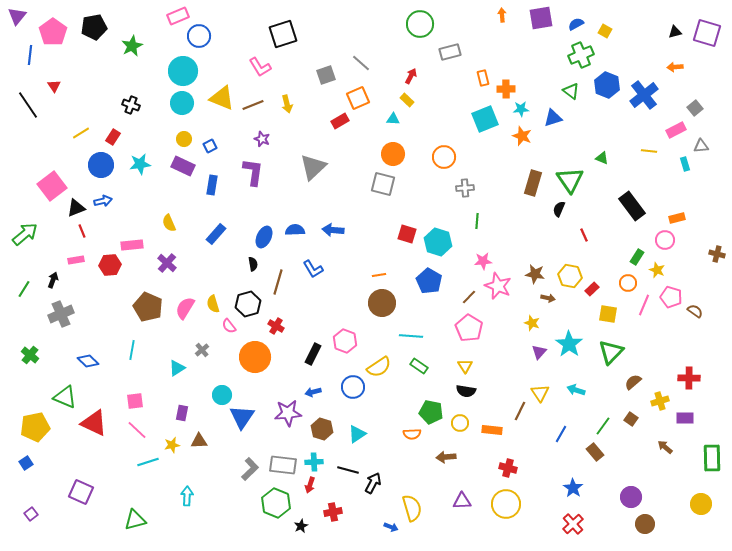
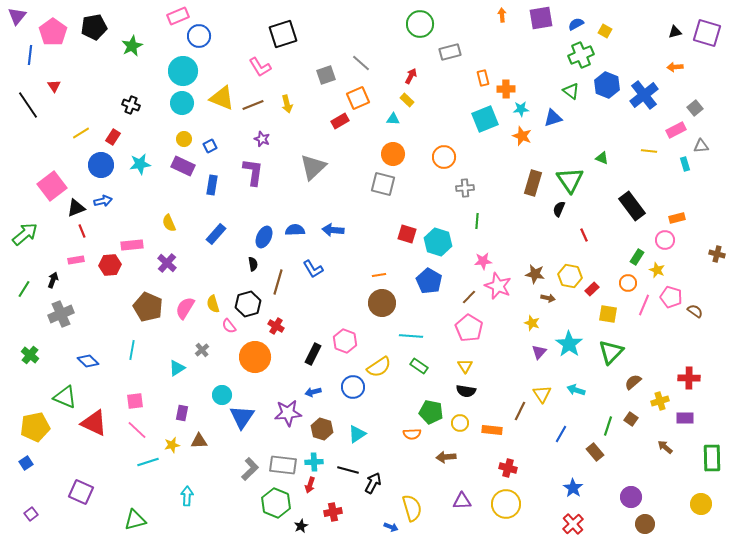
yellow triangle at (540, 393): moved 2 px right, 1 px down
green line at (603, 426): moved 5 px right; rotated 18 degrees counterclockwise
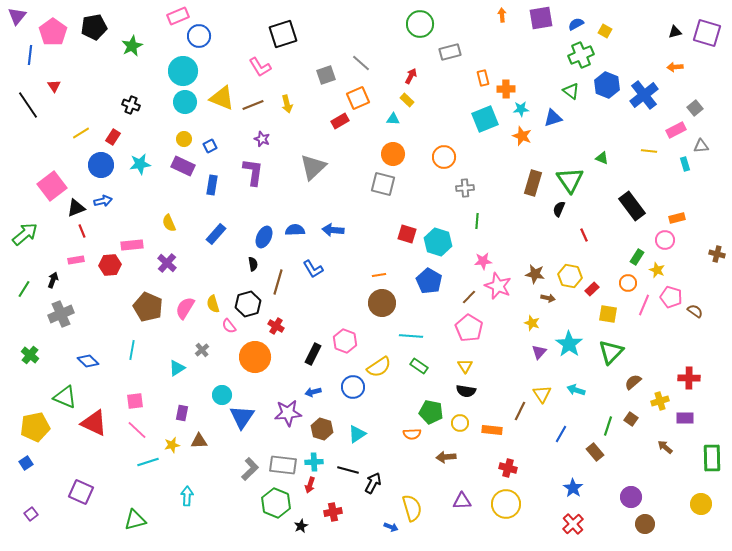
cyan circle at (182, 103): moved 3 px right, 1 px up
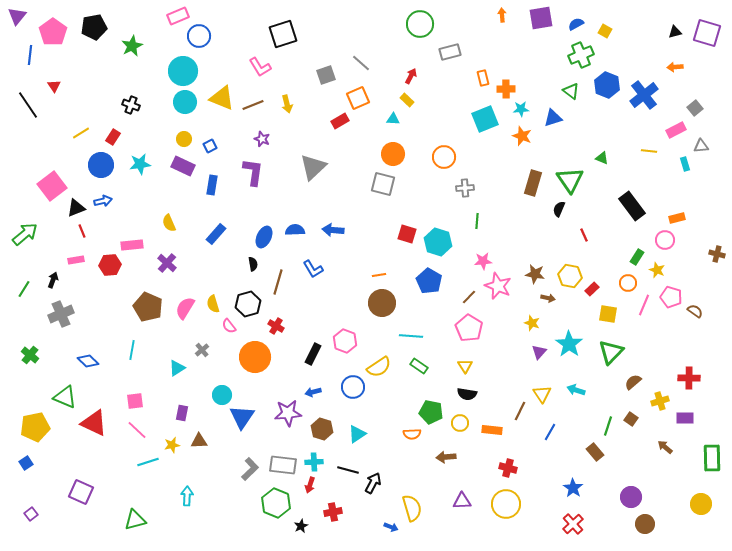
black semicircle at (466, 391): moved 1 px right, 3 px down
blue line at (561, 434): moved 11 px left, 2 px up
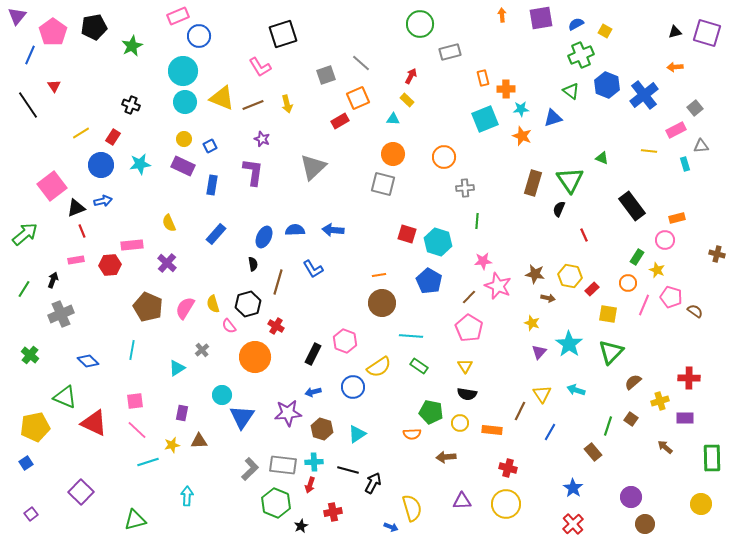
blue line at (30, 55): rotated 18 degrees clockwise
brown rectangle at (595, 452): moved 2 px left
purple square at (81, 492): rotated 20 degrees clockwise
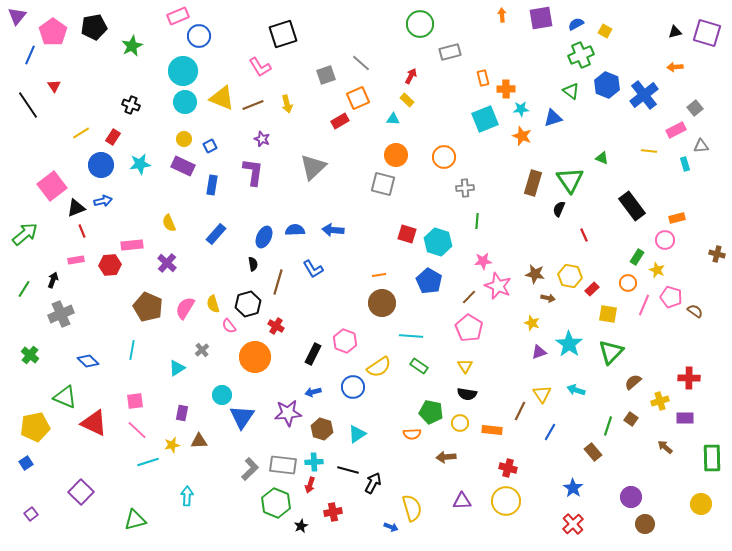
orange circle at (393, 154): moved 3 px right, 1 px down
purple triangle at (539, 352): rotated 28 degrees clockwise
yellow circle at (506, 504): moved 3 px up
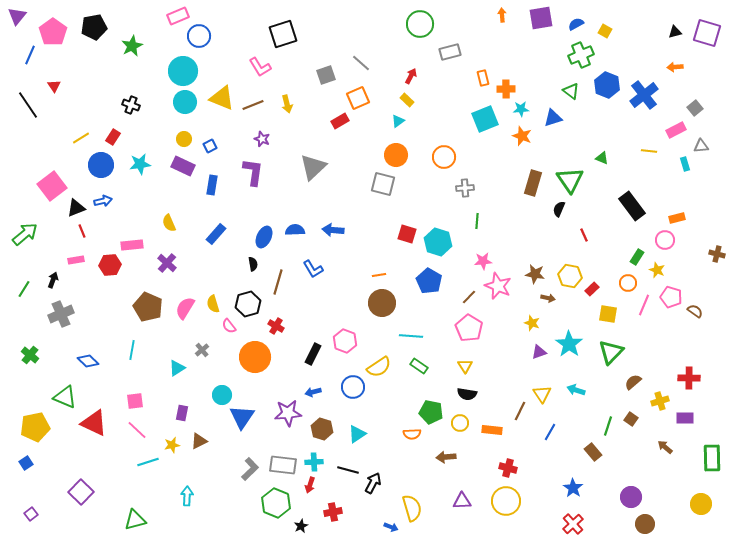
cyan triangle at (393, 119): moved 5 px right, 2 px down; rotated 40 degrees counterclockwise
yellow line at (81, 133): moved 5 px down
brown triangle at (199, 441): rotated 24 degrees counterclockwise
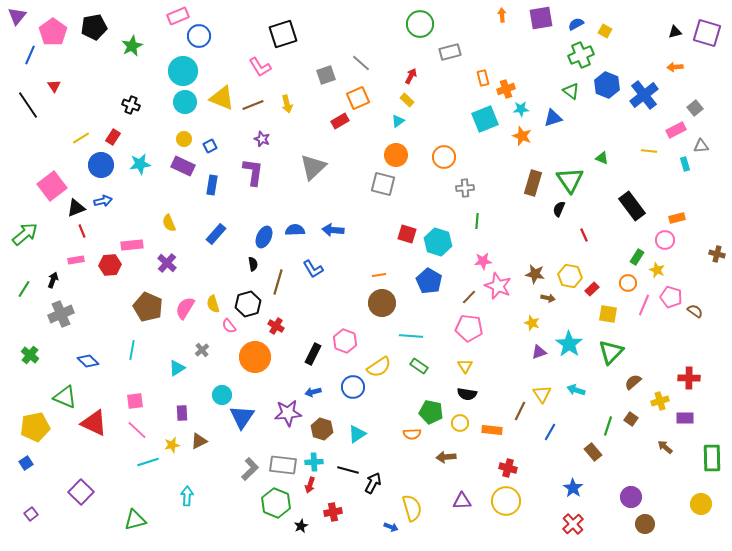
orange cross at (506, 89): rotated 18 degrees counterclockwise
pink pentagon at (469, 328): rotated 24 degrees counterclockwise
purple rectangle at (182, 413): rotated 14 degrees counterclockwise
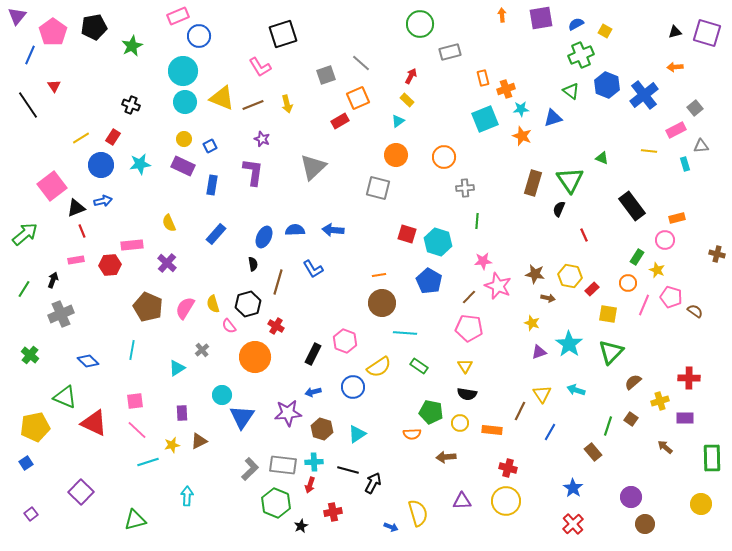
gray square at (383, 184): moved 5 px left, 4 px down
cyan line at (411, 336): moved 6 px left, 3 px up
yellow semicircle at (412, 508): moved 6 px right, 5 px down
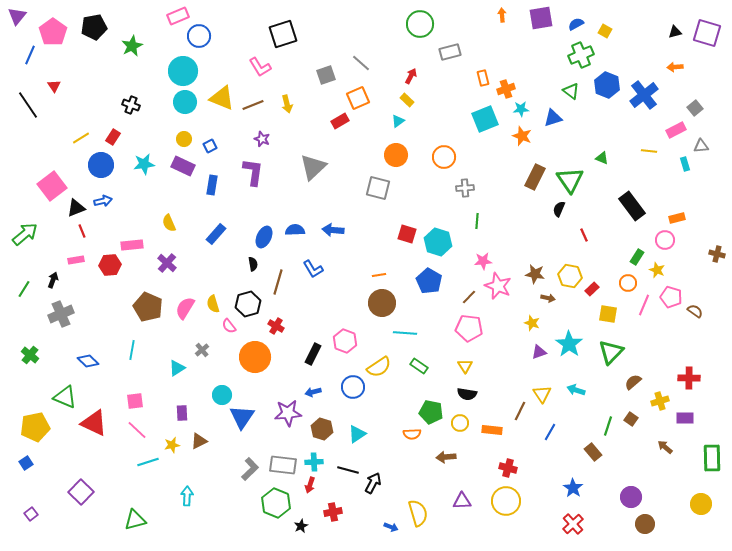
cyan star at (140, 164): moved 4 px right
brown rectangle at (533, 183): moved 2 px right, 6 px up; rotated 10 degrees clockwise
